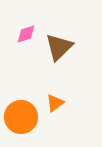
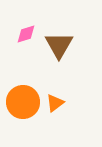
brown triangle: moved 2 px up; rotated 16 degrees counterclockwise
orange circle: moved 2 px right, 15 px up
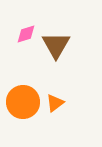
brown triangle: moved 3 px left
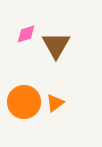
orange circle: moved 1 px right
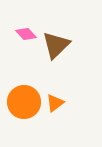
pink diamond: rotated 65 degrees clockwise
brown triangle: rotated 16 degrees clockwise
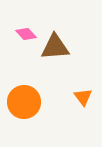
brown triangle: moved 1 px left, 2 px down; rotated 40 degrees clockwise
orange triangle: moved 28 px right, 6 px up; rotated 30 degrees counterclockwise
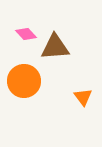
orange circle: moved 21 px up
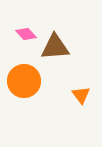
orange triangle: moved 2 px left, 2 px up
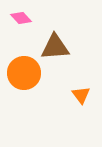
pink diamond: moved 5 px left, 16 px up
orange circle: moved 8 px up
